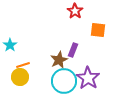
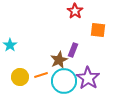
orange line: moved 18 px right, 10 px down
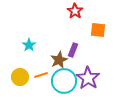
cyan star: moved 19 px right
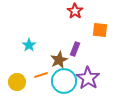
orange square: moved 2 px right
purple rectangle: moved 2 px right, 1 px up
yellow circle: moved 3 px left, 5 px down
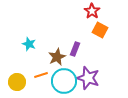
red star: moved 17 px right
orange square: rotated 21 degrees clockwise
cyan star: moved 1 px up; rotated 16 degrees counterclockwise
brown star: moved 2 px left, 3 px up
purple star: rotated 15 degrees counterclockwise
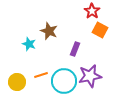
brown star: moved 8 px left, 26 px up; rotated 24 degrees counterclockwise
purple star: moved 2 px right, 2 px up; rotated 30 degrees counterclockwise
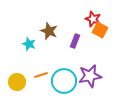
red star: moved 1 px right, 8 px down; rotated 14 degrees counterclockwise
purple rectangle: moved 8 px up
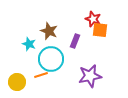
orange square: rotated 21 degrees counterclockwise
cyan circle: moved 13 px left, 22 px up
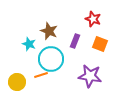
orange square: moved 14 px down; rotated 14 degrees clockwise
purple star: rotated 20 degrees clockwise
